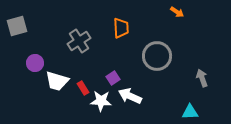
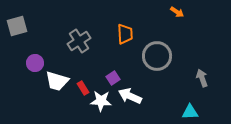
orange trapezoid: moved 4 px right, 6 px down
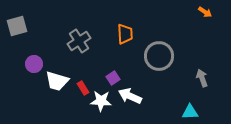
orange arrow: moved 28 px right
gray circle: moved 2 px right
purple circle: moved 1 px left, 1 px down
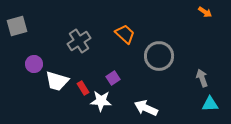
orange trapezoid: rotated 45 degrees counterclockwise
white arrow: moved 16 px right, 12 px down
cyan triangle: moved 20 px right, 8 px up
